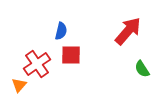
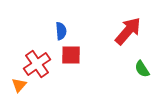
blue semicircle: rotated 18 degrees counterclockwise
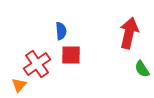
red arrow: moved 1 px right, 2 px down; rotated 28 degrees counterclockwise
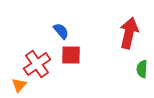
blue semicircle: rotated 36 degrees counterclockwise
green semicircle: rotated 36 degrees clockwise
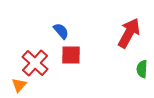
red arrow: rotated 16 degrees clockwise
red cross: moved 2 px left, 1 px up; rotated 12 degrees counterclockwise
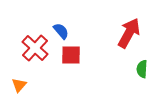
red cross: moved 15 px up
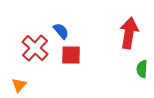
red arrow: rotated 20 degrees counterclockwise
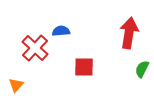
blue semicircle: rotated 54 degrees counterclockwise
red square: moved 13 px right, 12 px down
green semicircle: rotated 24 degrees clockwise
orange triangle: moved 3 px left
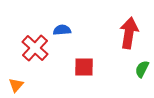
blue semicircle: moved 1 px right, 1 px up
